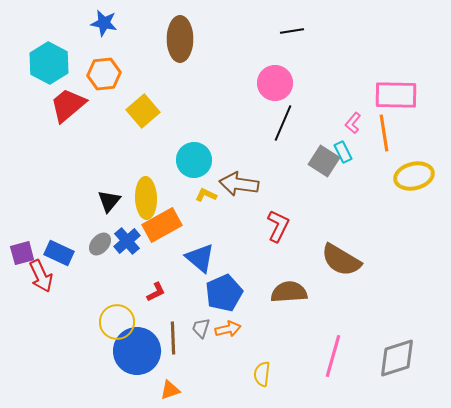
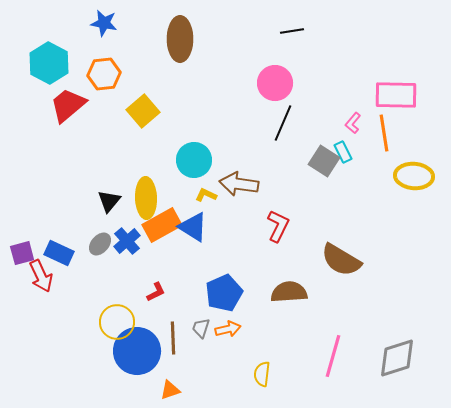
yellow ellipse at (414, 176): rotated 18 degrees clockwise
blue triangle at (200, 258): moved 7 px left, 31 px up; rotated 8 degrees counterclockwise
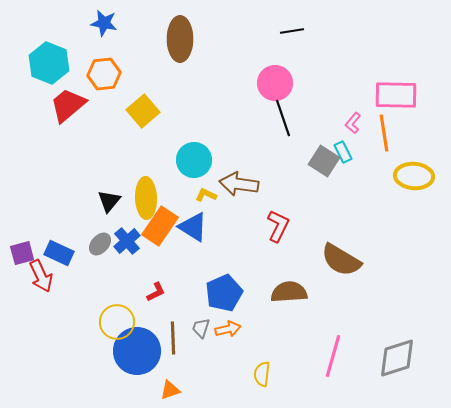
cyan hexagon at (49, 63): rotated 6 degrees counterclockwise
black line at (283, 123): moved 5 px up; rotated 42 degrees counterclockwise
orange rectangle at (162, 225): moved 2 px left, 1 px down; rotated 27 degrees counterclockwise
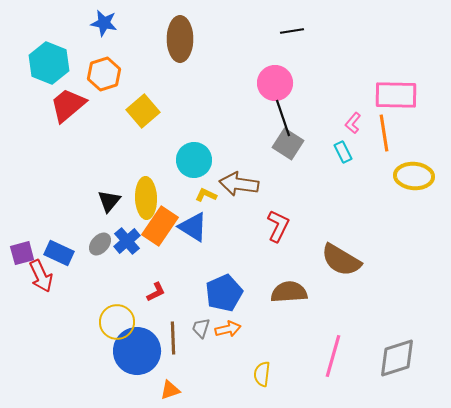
orange hexagon at (104, 74): rotated 12 degrees counterclockwise
gray square at (324, 161): moved 36 px left, 17 px up
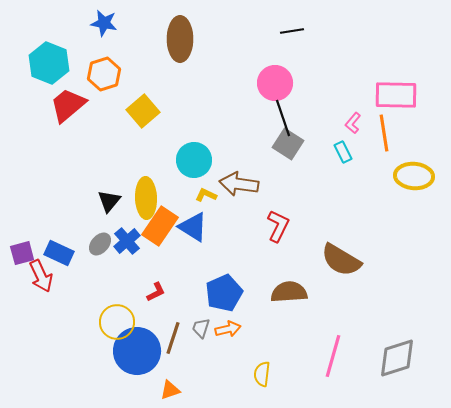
brown line at (173, 338): rotated 20 degrees clockwise
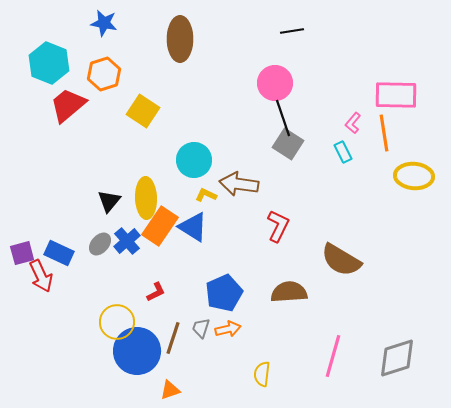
yellow square at (143, 111): rotated 16 degrees counterclockwise
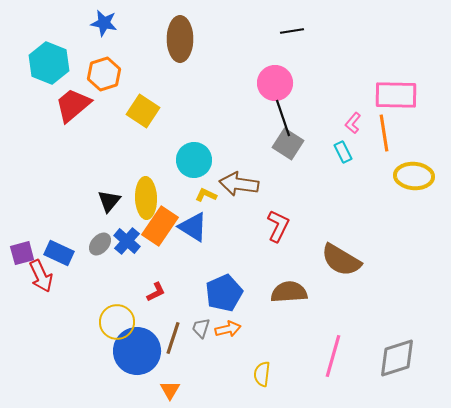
red trapezoid at (68, 105): moved 5 px right
blue cross at (127, 241): rotated 8 degrees counterclockwise
orange triangle at (170, 390): rotated 40 degrees counterclockwise
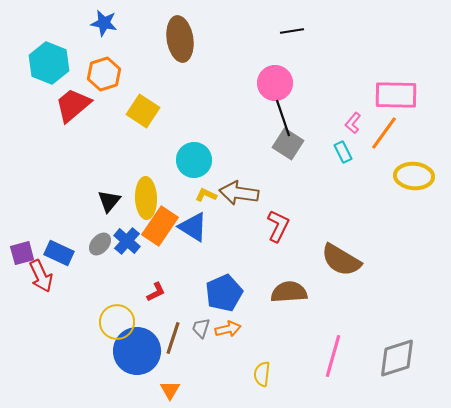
brown ellipse at (180, 39): rotated 9 degrees counterclockwise
orange line at (384, 133): rotated 45 degrees clockwise
brown arrow at (239, 184): moved 9 px down
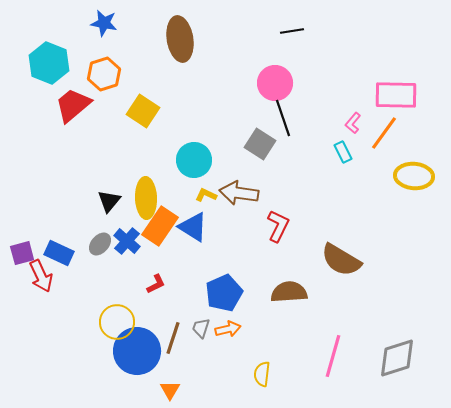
gray square at (288, 144): moved 28 px left
red L-shape at (156, 292): moved 8 px up
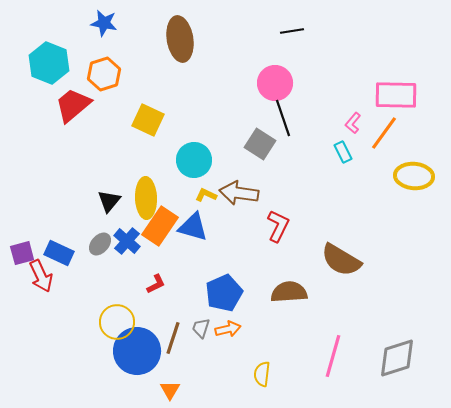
yellow square at (143, 111): moved 5 px right, 9 px down; rotated 8 degrees counterclockwise
blue triangle at (193, 227): rotated 16 degrees counterclockwise
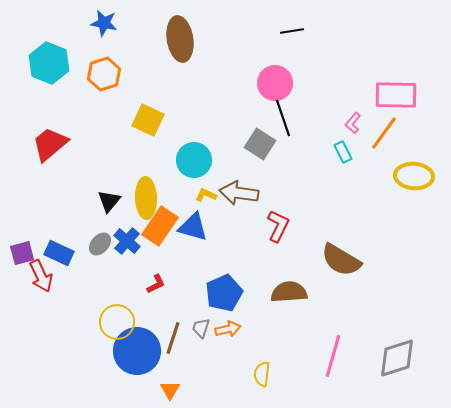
red trapezoid at (73, 105): moved 23 px left, 39 px down
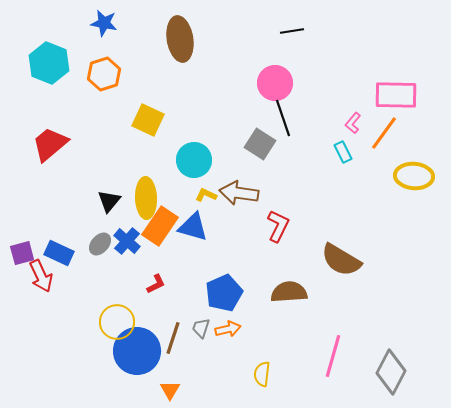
gray diamond at (397, 358): moved 6 px left, 14 px down; rotated 45 degrees counterclockwise
